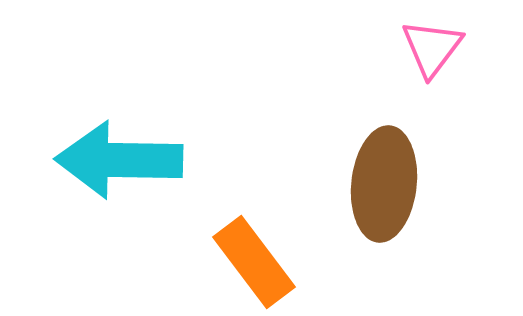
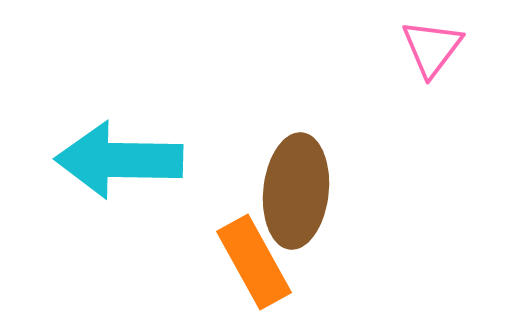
brown ellipse: moved 88 px left, 7 px down
orange rectangle: rotated 8 degrees clockwise
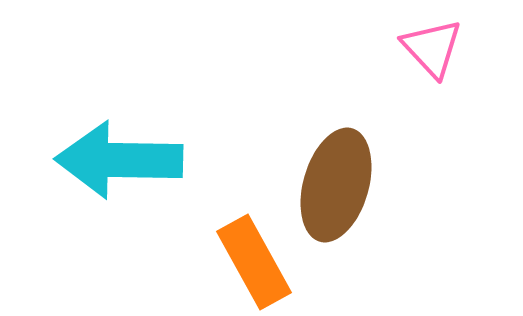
pink triangle: rotated 20 degrees counterclockwise
brown ellipse: moved 40 px right, 6 px up; rotated 10 degrees clockwise
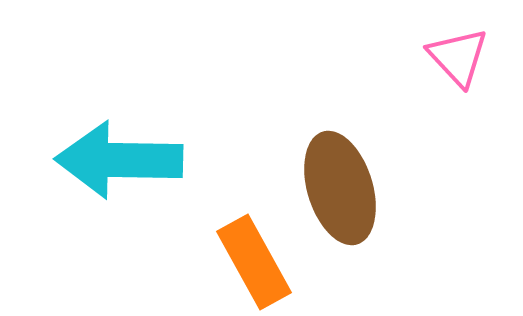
pink triangle: moved 26 px right, 9 px down
brown ellipse: moved 4 px right, 3 px down; rotated 33 degrees counterclockwise
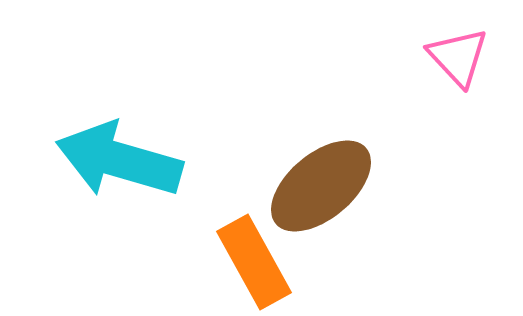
cyan arrow: rotated 15 degrees clockwise
brown ellipse: moved 19 px left, 2 px up; rotated 67 degrees clockwise
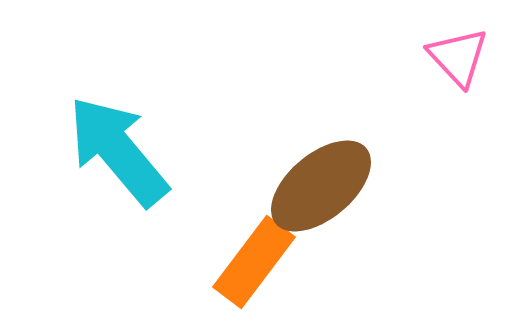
cyan arrow: moved 1 px left, 9 px up; rotated 34 degrees clockwise
orange rectangle: rotated 66 degrees clockwise
